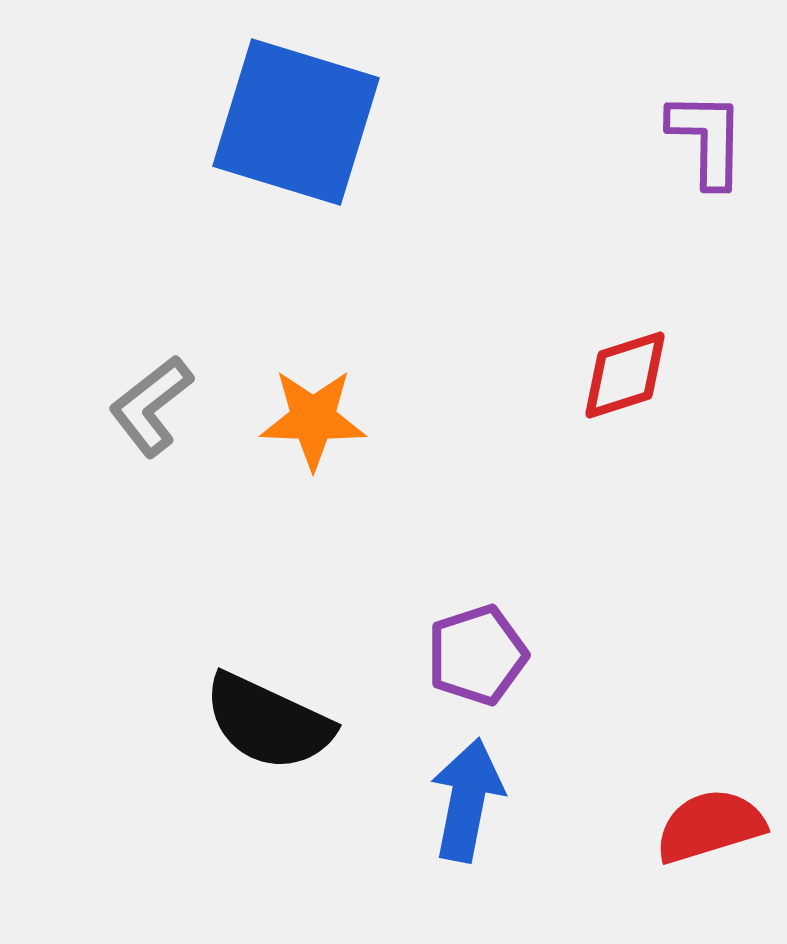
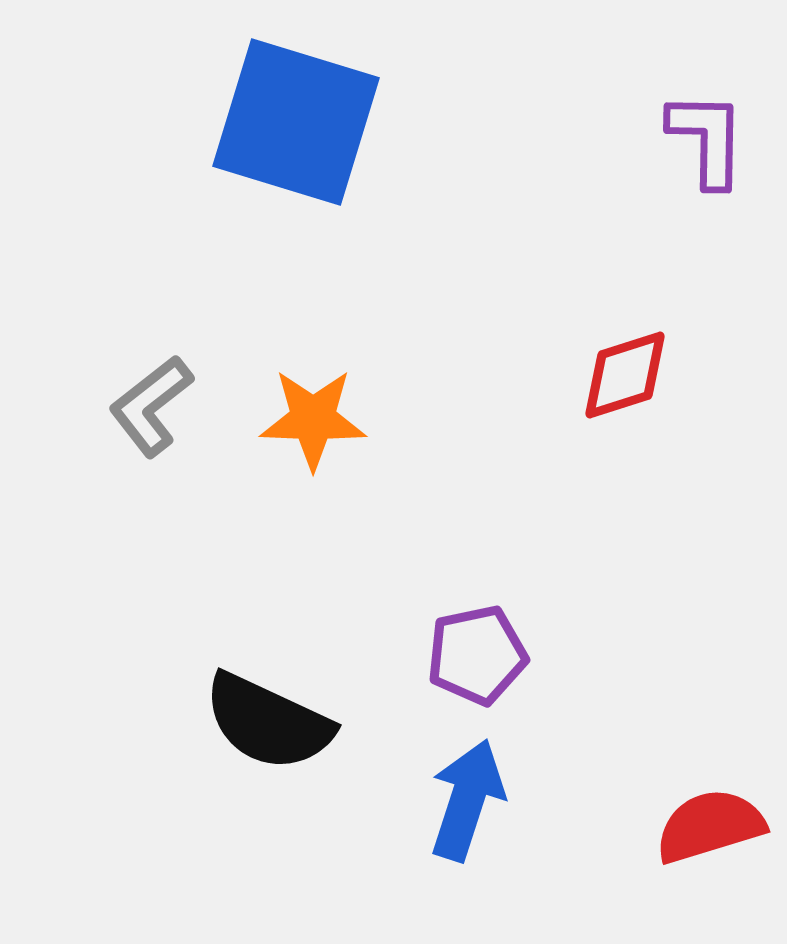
purple pentagon: rotated 6 degrees clockwise
blue arrow: rotated 7 degrees clockwise
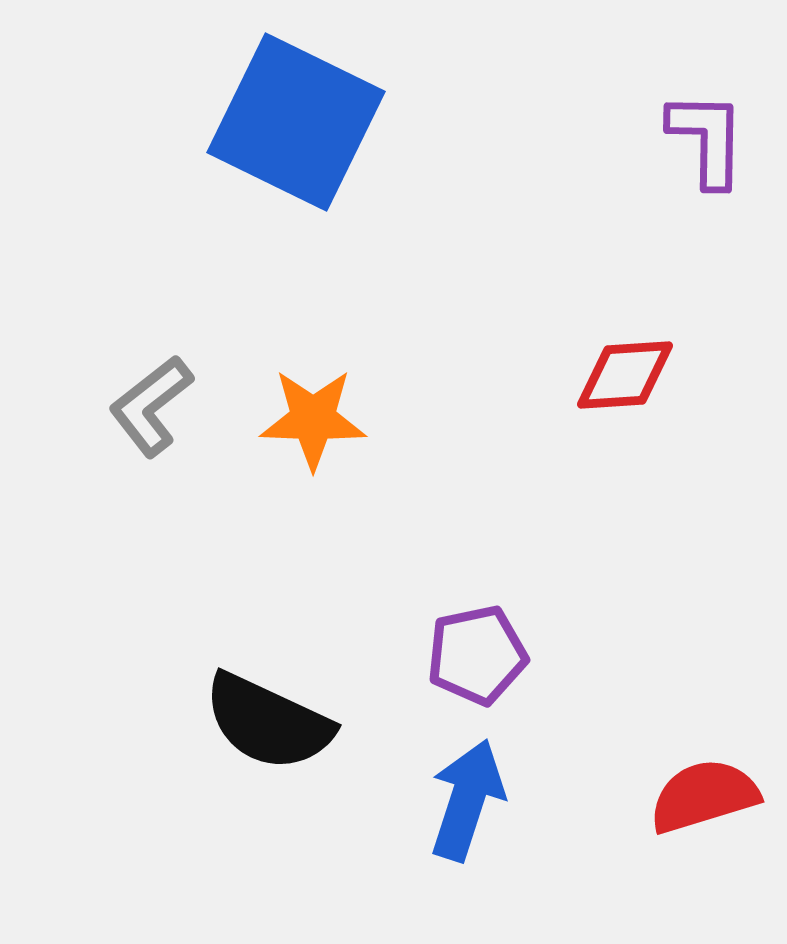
blue square: rotated 9 degrees clockwise
red diamond: rotated 14 degrees clockwise
red semicircle: moved 6 px left, 30 px up
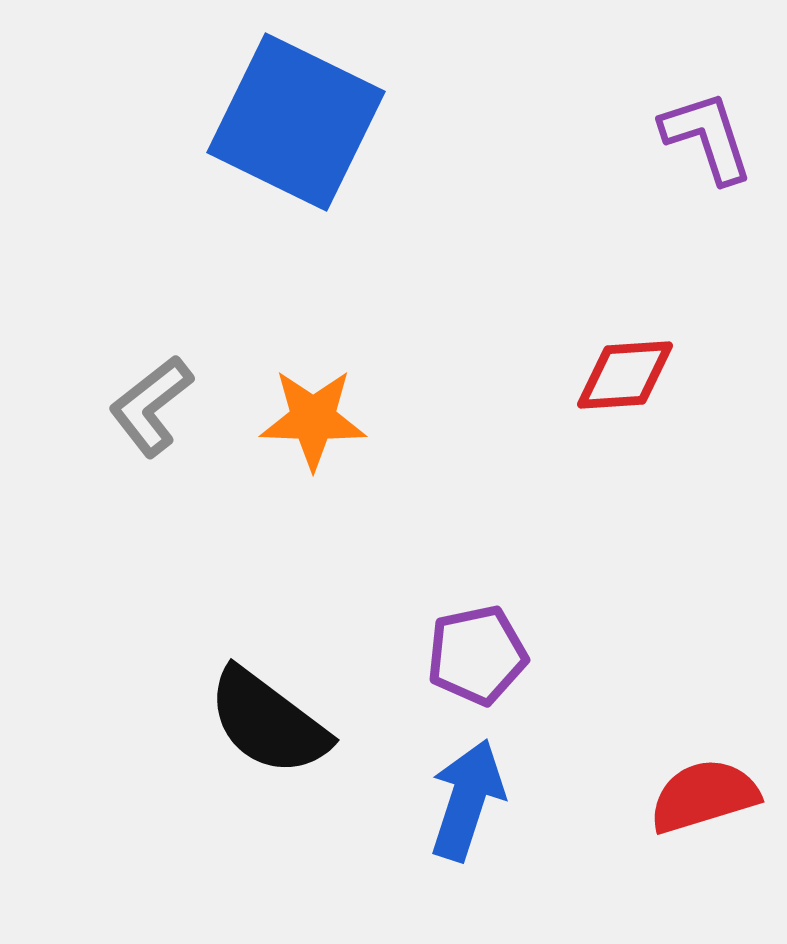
purple L-shape: moved 2 px up; rotated 19 degrees counterclockwise
black semicircle: rotated 12 degrees clockwise
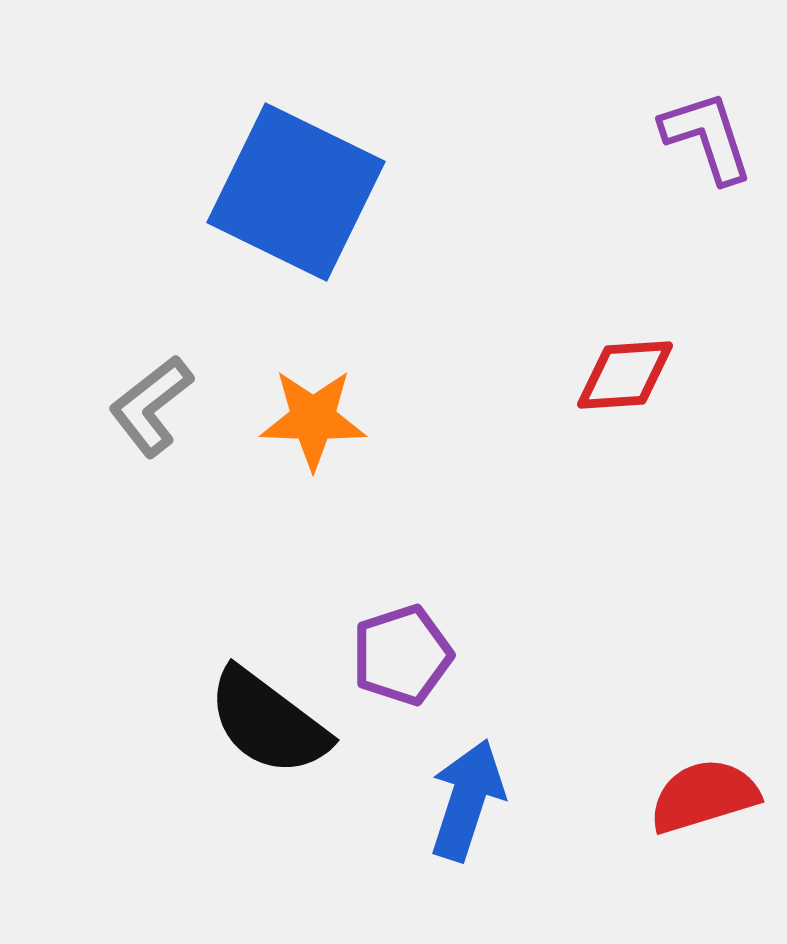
blue square: moved 70 px down
purple pentagon: moved 75 px left; rotated 6 degrees counterclockwise
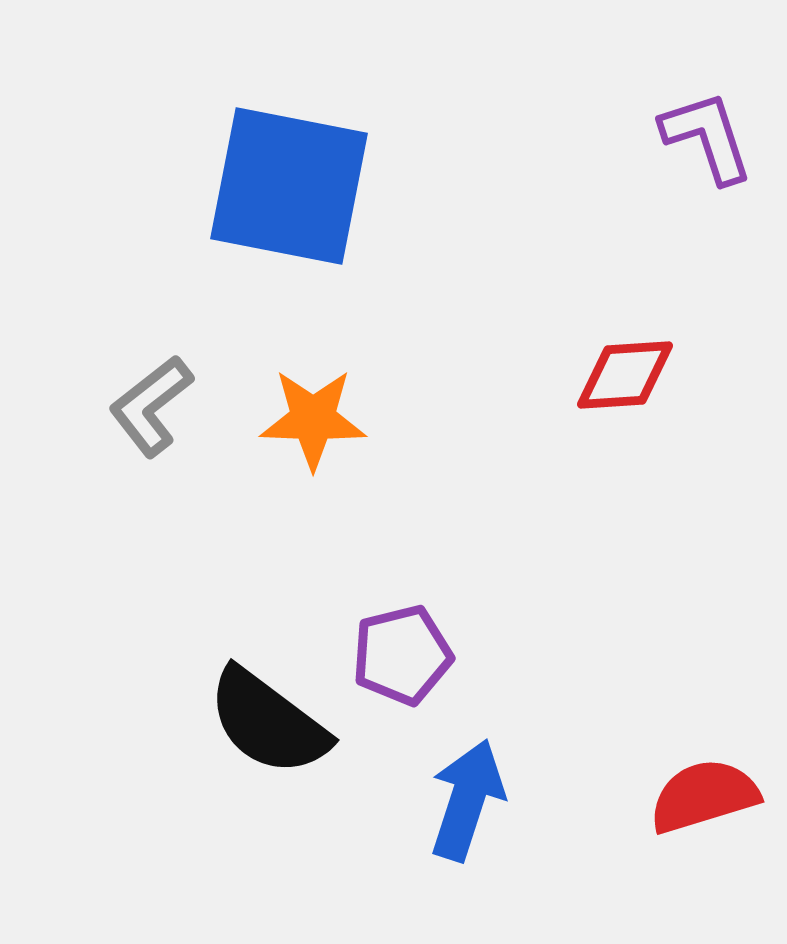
blue square: moved 7 px left, 6 px up; rotated 15 degrees counterclockwise
purple pentagon: rotated 4 degrees clockwise
